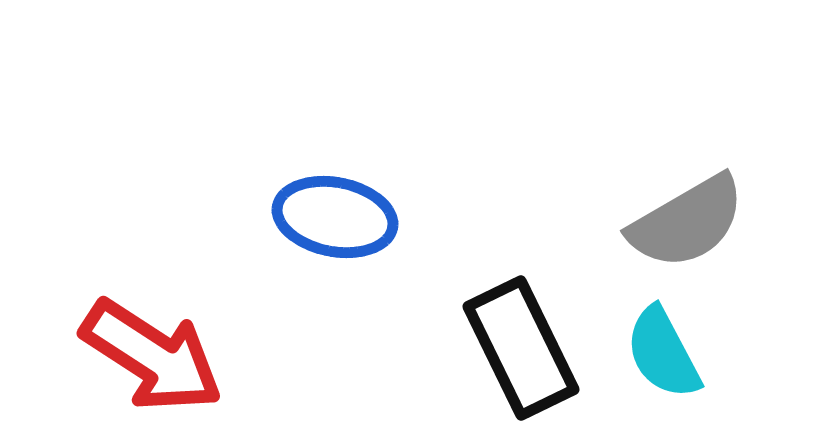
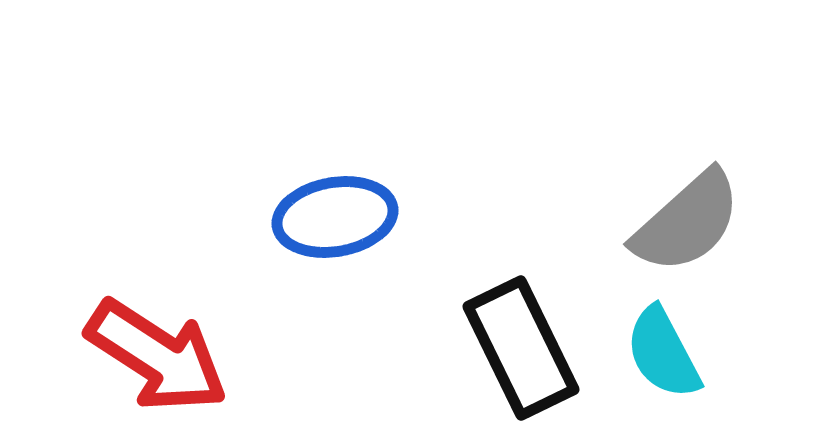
blue ellipse: rotated 21 degrees counterclockwise
gray semicircle: rotated 12 degrees counterclockwise
red arrow: moved 5 px right
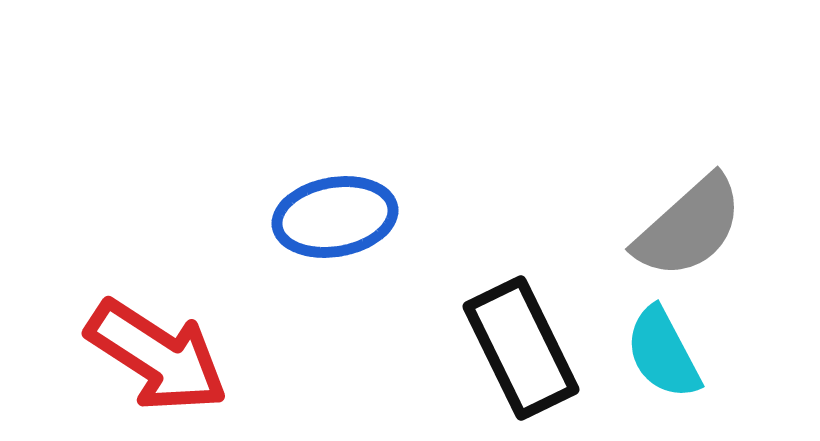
gray semicircle: moved 2 px right, 5 px down
